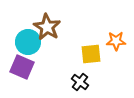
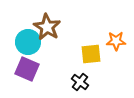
purple square: moved 5 px right, 2 px down
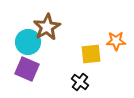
brown star: rotated 12 degrees clockwise
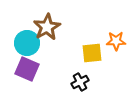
cyan circle: moved 1 px left, 1 px down
yellow square: moved 1 px right, 1 px up
black cross: rotated 24 degrees clockwise
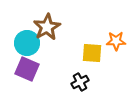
yellow square: rotated 10 degrees clockwise
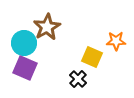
cyan circle: moved 3 px left
yellow square: moved 4 px down; rotated 20 degrees clockwise
purple square: moved 2 px left, 1 px up
black cross: moved 2 px left, 3 px up; rotated 18 degrees counterclockwise
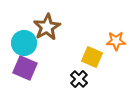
black cross: moved 1 px right
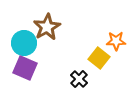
yellow square: moved 7 px right, 1 px down; rotated 15 degrees clockwise
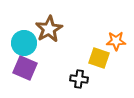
brown star: moved 2 px right, 2 px down
yellow square: rotated 20 degrees counterclockwise
black cross: rotated 36 degrees counterclockwise
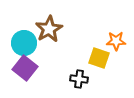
purple square: rotated 15 degrees clockwise
